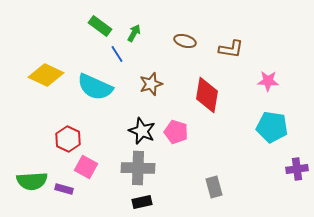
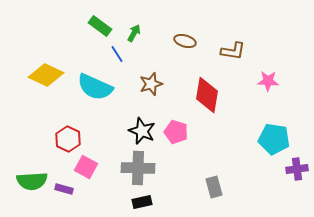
brown L-shape: moved 2 px right, 2 px down
cyan pentagon: moved 2 px right, 12 px down
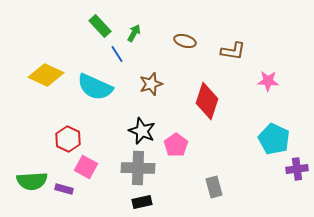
green rectangle: rotated 10 degrees clockwise
red diamond: moved 6 px down; rotated 9 degrees clockwise
pink pentagon: moved 13 px down; rotated 20 degrees clockwise
cyan pentagon: rotated 16 degrees clockwise
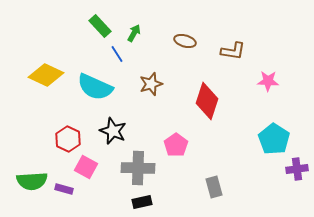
black star: moved 29 px left
cyan pentagon: rotated 8 degrees clockwise
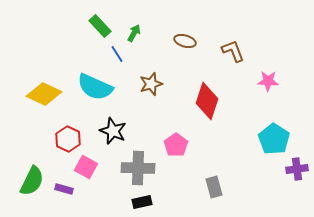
brown L-shape: rotated 120 degrees counterclockwise
yellow diamond: moved 2 px left, 19 px down
green semicircle: rotated 60 degrees counterclockwise
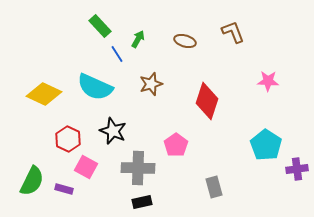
green arrow: moved 4 px right, 6 px down
brown L-shape: moved 19 px up
cyan pentagon: moved 8 px left, 6 px down
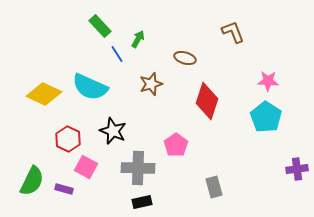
brown ellipse: moved 17 px down
cyan semicircle: moved 5 px left
cyan pentagon: moved 28 px up
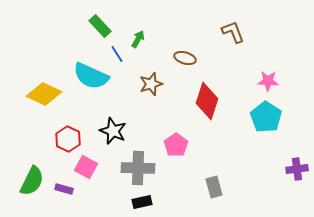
cyan semicircle: moved 1 px right, 11 px up
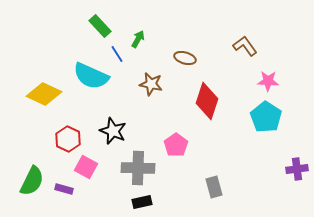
brown L-shape: moved 12 px right, 14 px down; rotated 15 degrees counterclockwise
brown star: rotated 30 degrees clockwise
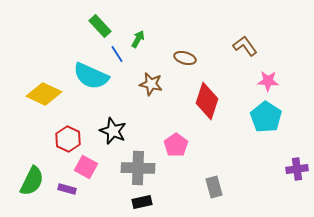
purple rectangle: moved 3 px right
